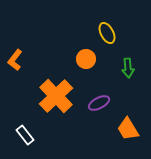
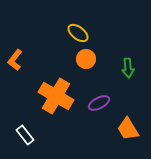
yellow ellipse: moved 29 px left; rotated 25 degrees counterclockwise
orange cross: rotated 16 degrees counterclockwise
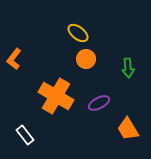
orange L-shape: moved 1 px left, 1 px up
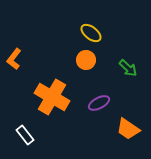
yellow ellipse: moved 13 px right
orange circle: moved 1 px down
green arrow: rotated 42 degrees counterclockwise
orange cross: moved 4 px left, 1 px down
orange trapezoid: rotated 25 degrees counterclockwise
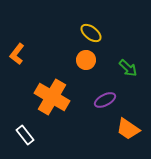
orange L-shape: moved 3 px right, 5 px up
purple ellipse: moved 6 px right, 3 px up
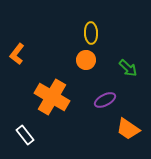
yellow ellipse: rotated 50 degrees clockwise
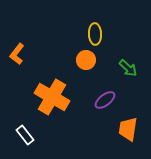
yellow ellipse: moved 4 px right, 1 px down
purple ellipse: rotated 10 degrees counterclockwise
orange trapezoid: rotated 65 degrees clockwise
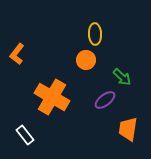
green arrow: moved 6 px left, 9 px down
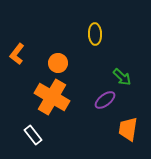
orange circle: moved 28 px left, 3 px down
white rectangle: moved 8 px right
